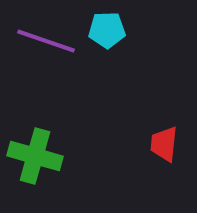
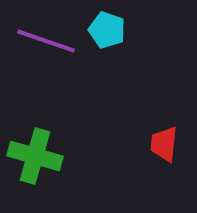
cyan pentagon: rotated 21 degrees clockwise
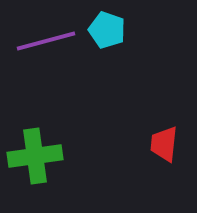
purple line: rotated 34 degrees counterclockwise
green cross: rotated 24 degrees counterclockwise
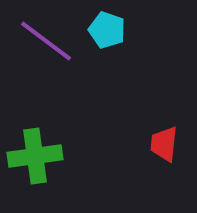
purple line: rotated 52 degrees clockwise
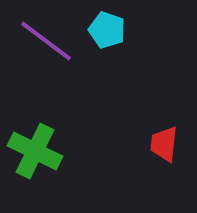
green cross: moved 5 px up; rotated 34 degrees clockwise
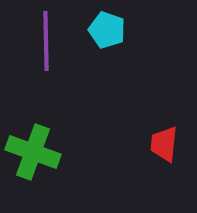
purple line: rotated 52 degrees clockwise
green cross: moved 2 px left, 1 px down; rotated 6 degrees counterclockwise
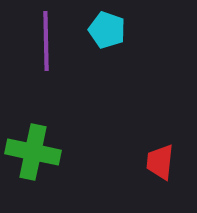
red trapezoid: moved 4 px left, 18 px down
green cross: rotated 8 degrees counterclockwise
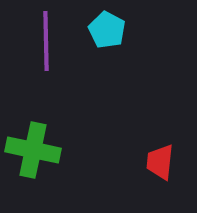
cyan pentagon: rotated 9 degrees clockwise
green cross: moved 2 px up
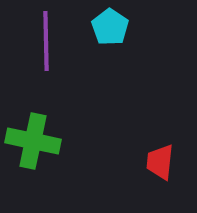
cyan pentagon: moved 3 px right, 3 px up; rotated 6 degrees clockwise
green cross: moved 9 px up
